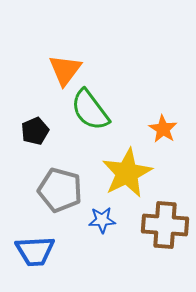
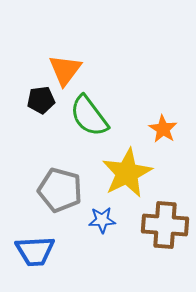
green semicircle: moved 1 px left, 6 px down
black pentagon: moved 6 px right, 31 px up; rotated 16 degrees clockwise
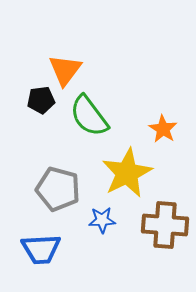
gray pentagon: moved 2 px left, 1 px up
blue trapezoid: moved 6 px right, 2 px up
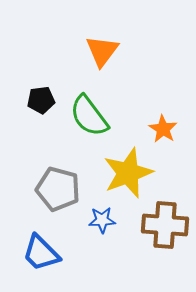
orange triangle: moved 37 px right, 19 px up
yellow star: moved 1 px right; rotated 6 degrees clockwise
blue trapezoid: moved 4 px down; rotated 48 degrees clockwise
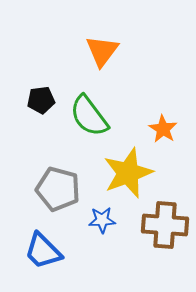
blue trapezoid: moved 2 px right, 2 px up
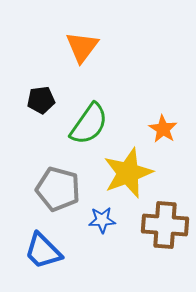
orange triangle: moved 20 px left, 4 px up
green semicircle: moved 8 px down; rotated 108 degrees counterclockwise
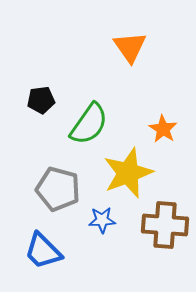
orange triangle: moved 48 px right; rotated 12 degrees counterclockwise
